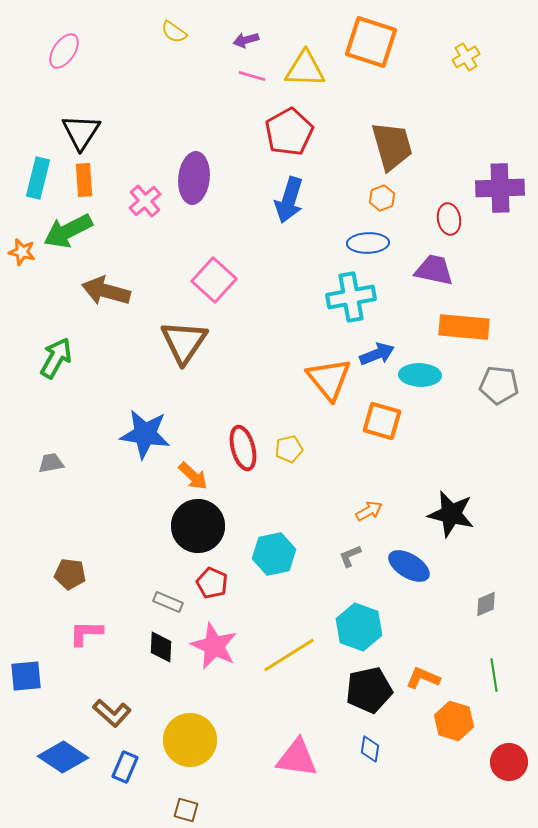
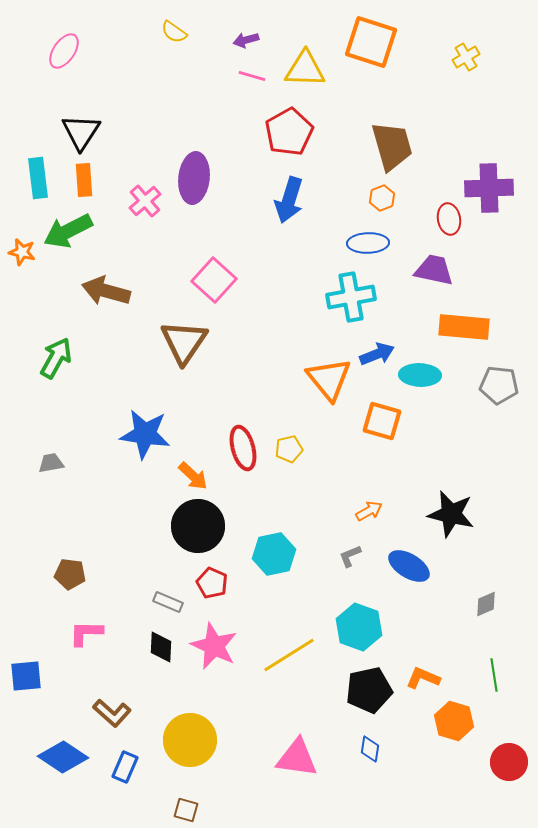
cyan rectangle at (38, 178): rotated 21 degrees counterclockwise
purple cross at (500, 188): moved 11 px left
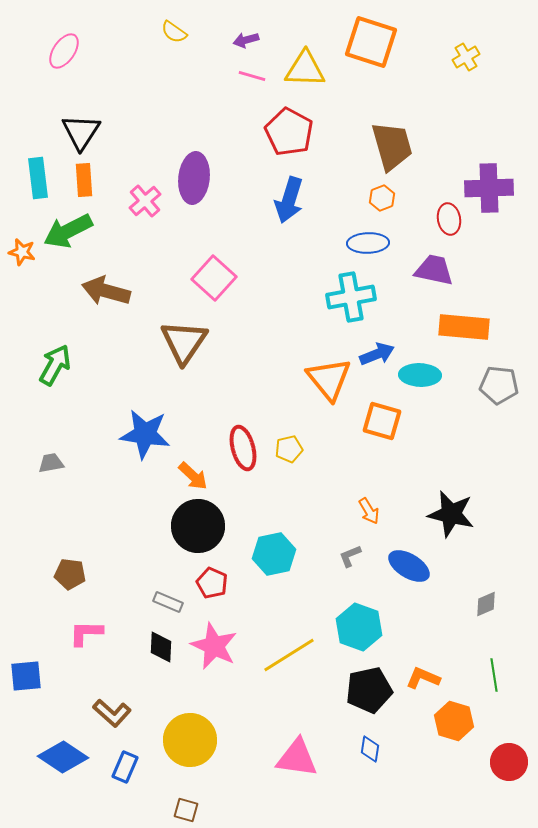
red pentagon at (289, 132): rotated 15 degrees counterclockwise
pink square at (214, 280): moved 2 px up
green arrow at (56, 358): moved 1 px left, 7 px down
orange arrow at (369, 511): rotated 88 degrees clockwise
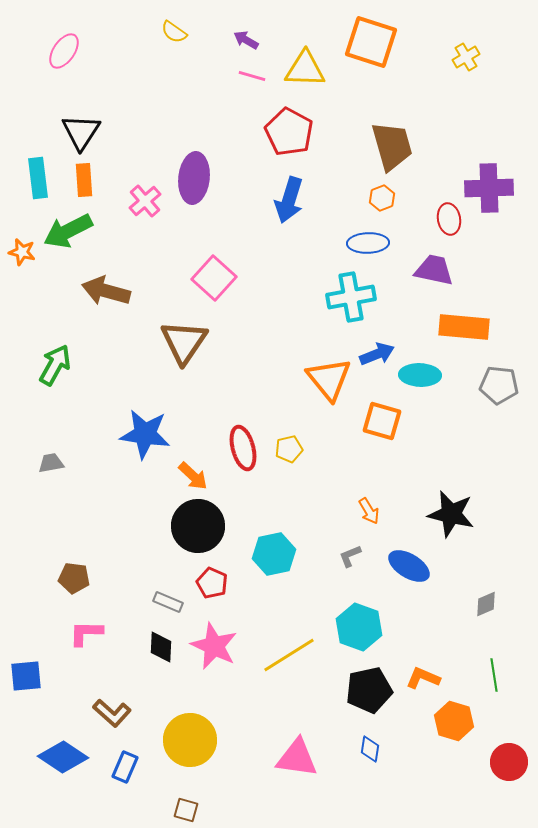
purple arrow at (246, 40): rotated 45 degrees clockwise
brown pentagon at (70, 574): moved 4 px right, 4 px down
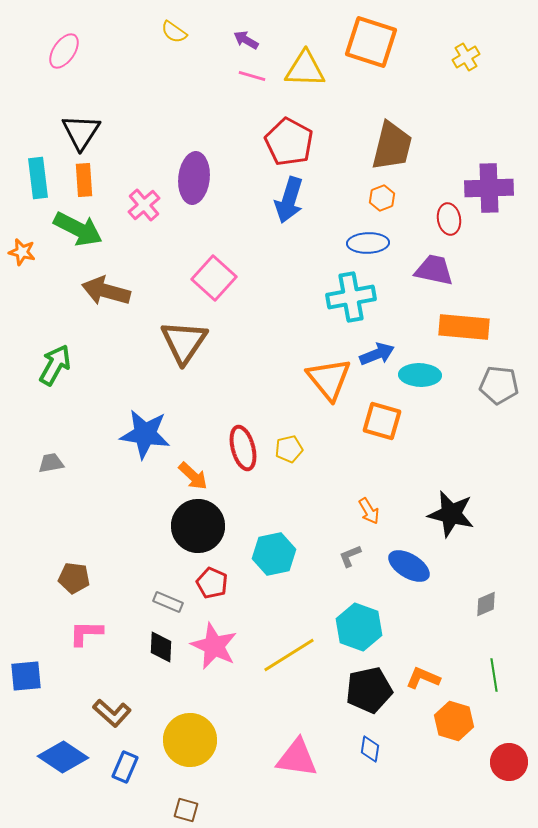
red pentagon at (289, 132): moved 10 px down
brown trapezoid at (392, 146): rotated 30 degrees clockwise
pink cross at (145, 201): moved 1 px left, 4 px down
green arrow at (68, 231): moved 10 px right, 2 px up; rotated 126 degrees counterclockwise
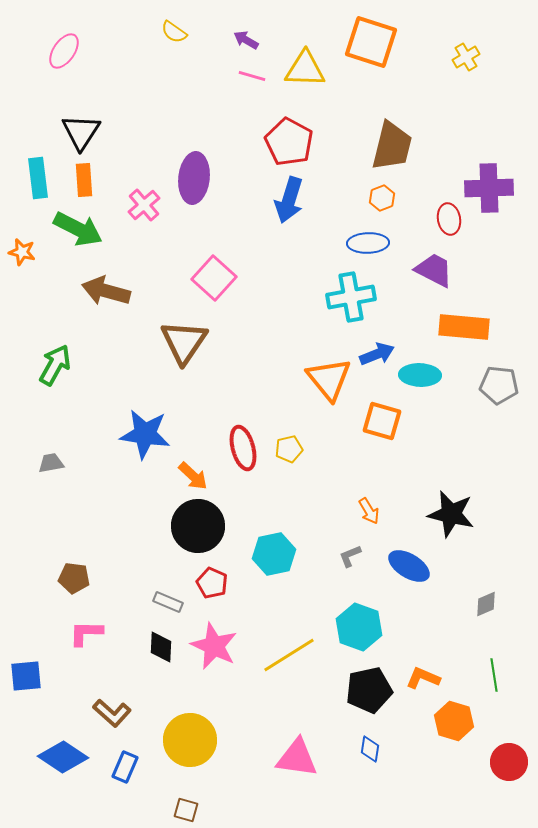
purple trapezoid at (434, 270): rotated 15 degrees clockwise
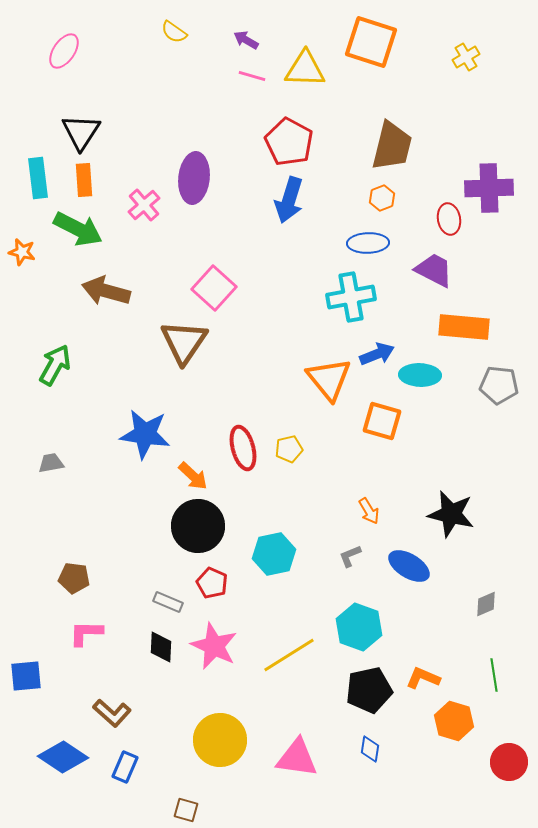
pink square at (214, 278): moved 10 px down
yellow circle at (190, 740): moved 30 px right
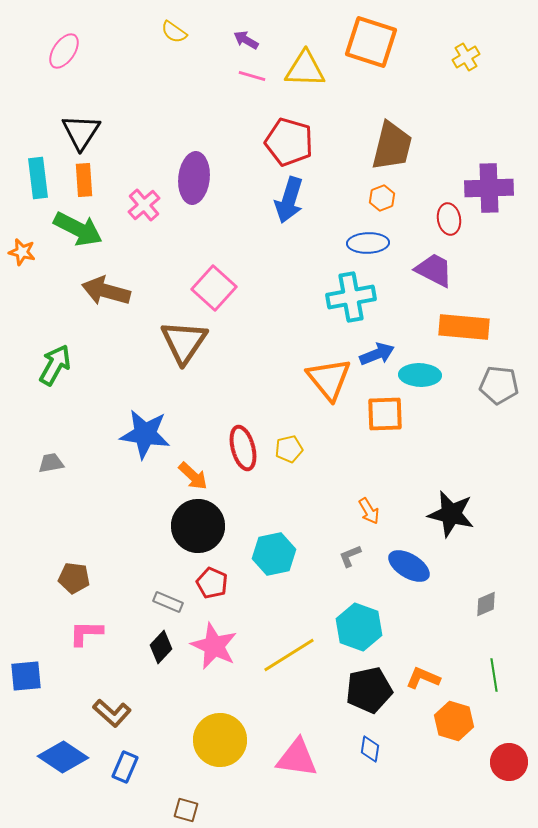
red pentagon at (289, 142): rotated 12 degrees counterclockwise
orange square at (382, 421): moved 3 px right, 7 px up; rotated 18 degrees counterclockwise
black diamond at (161, 647): rotated 40 degrees clockwise
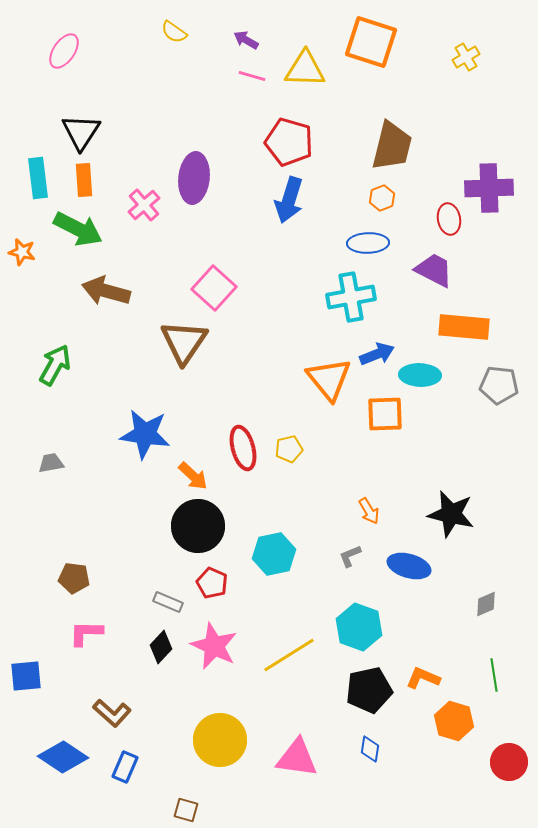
blue ellipse at (409, 566): rotated 15 degrees counterclockwise
